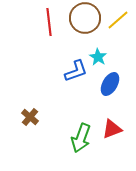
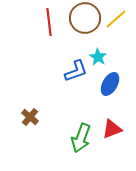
yellow line: moved 2 px left, 1 px up
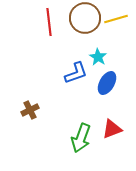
yellow line: rotated 25 degrees clockwise
blue L-shape: moved 2 px down
blue ellipse: moved 3 px left, 1 px up
brown cross: moved 7 px up; rotated 24 degrees clockwise
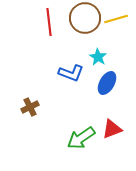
blue L-shape: moved 5 px left; rotated 40 degrees clockwise
brown cross: moved 3 px up
green arrow: rotated 36 degrees clockwise
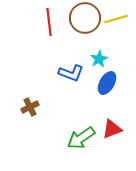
cyan star: moved 1 px right, 2 px down; rotated 12 degrees clockwise
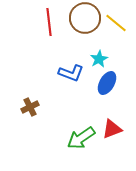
yellow line: moved 4 px down; rotated 55 degrees clockwise
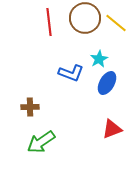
brown cross: rotated 24 degrees clockwise
green arrow: moved 40 px left, 4 px down
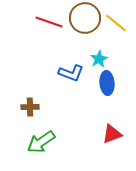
red line: rotated 64 degrees counterclockwise
blue ellipse: rotated 35 degrees counterclockwise
red triangle: moved 5 px down
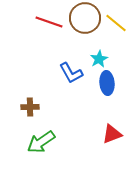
blue L-shape: rotated 40 degrees clockwise
